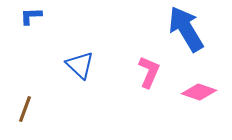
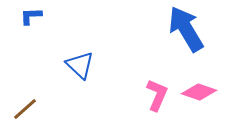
pink L-shape: moved 8 px right, 23 px down
brown line: rotated 28 degrees clockwise
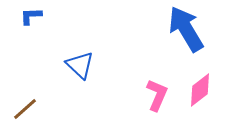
pink diamond: moved 1 px right, 2 px up; rotated 56 degrees counterclockwise
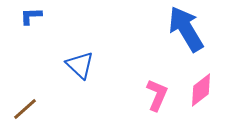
pink diamond: moved 1 px right
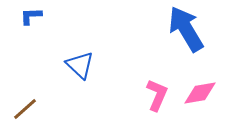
pink diamond: moved 1 px left, 3 px down; rotated 28 degrees clockwise
